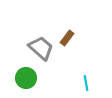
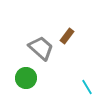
brown rectangle: moved 2 px up
cyan line: moved 1 px right, 4 px down; rotated 21 degrees counterclockwise
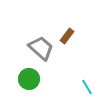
green circle: moved 3 px right, 1 px down
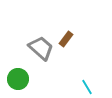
brown rectangle: moved 1 px left, 3 px down
green circle: moved 11 px left
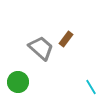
green circle: moved 3 px down
cyan line: moved 4 px right
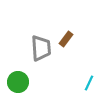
gray trapezoid: rotated 44 degrees clockwise
cyan line: moved 2 px left, 4 px up; rotated 56 degrees clockwise
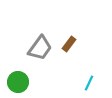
brown rectangle: moved 3 px right, 5 px down
gray trapezoid: moved 1 px left; rotated 40 degrees clockwise
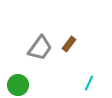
green circle: moved 3 px down
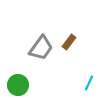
brown rectangle: moved 2 px up
gray trapezoid: moved 1 px right
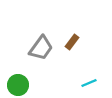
brown rectangle: moved 3 px right
cyan line: rotated 42 degrees clockwise
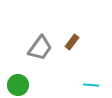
gray trapezoid: moved 1 px left
cyan line: moved 2 px right, 2 px down; rotated 28 degrees clockwise
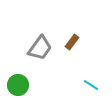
cyan line: rotated 28 degrees clockwise
